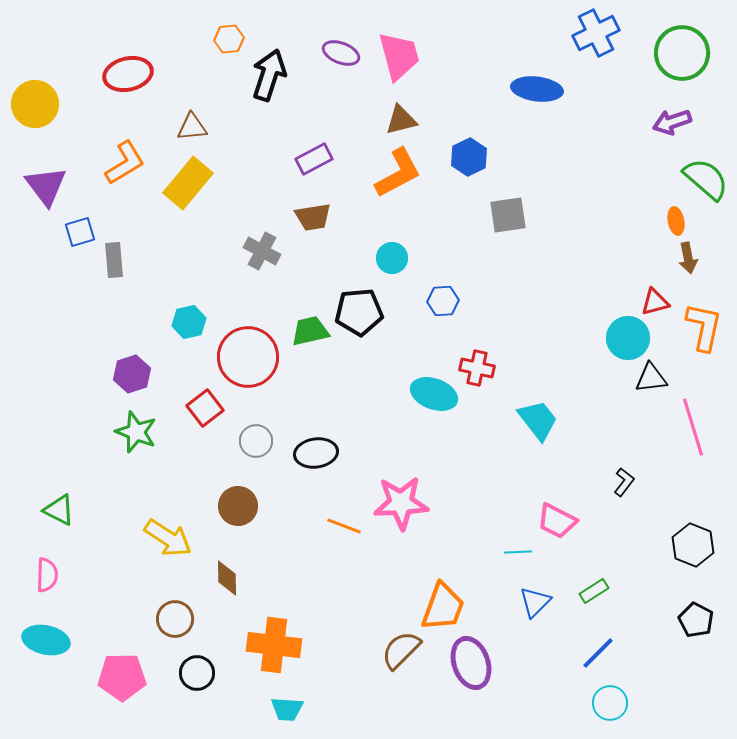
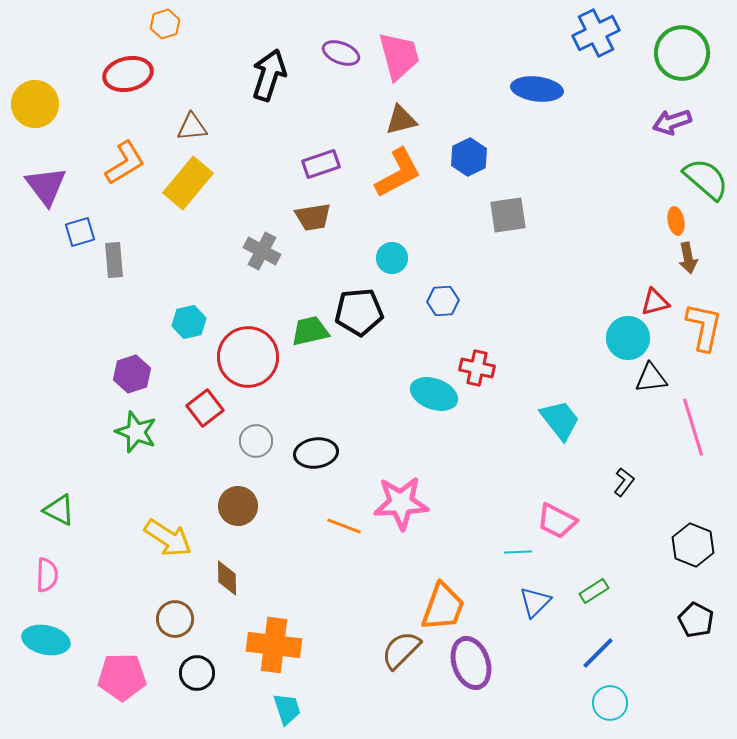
orange hexagon at (229, 39): moved 64 px left, 15 px up; rotated 12 degrees counterclockwise
purple rectangle at (314, 159): moved 7 px right, 5 px down; rotated 9 degrees clockwise
cyan trapezoid at (538, 420): moved 22 px right
cyan trapezoid at (287, 709): rotated 112 degrees counterclockwise
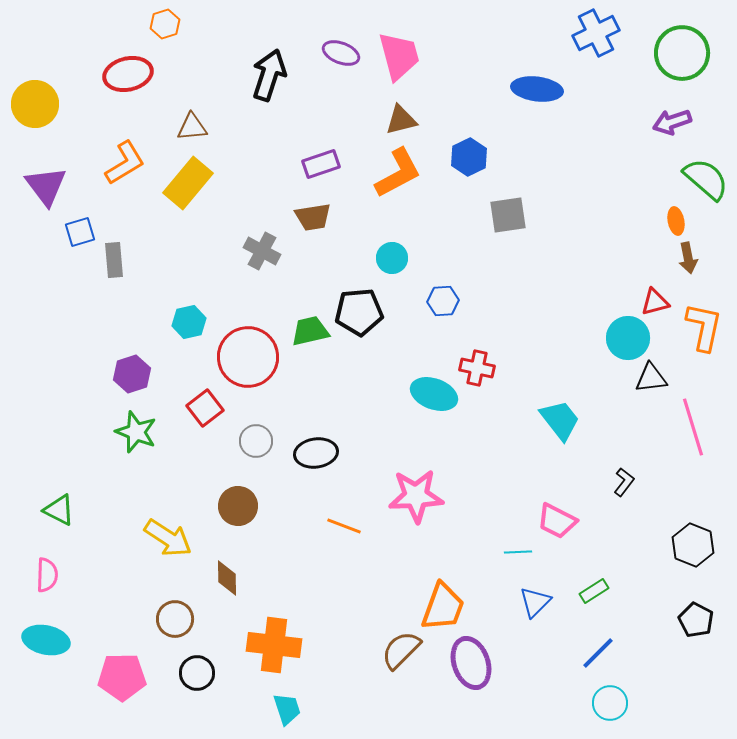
pink star at (401, 503): moved 15 px right, 7 px up
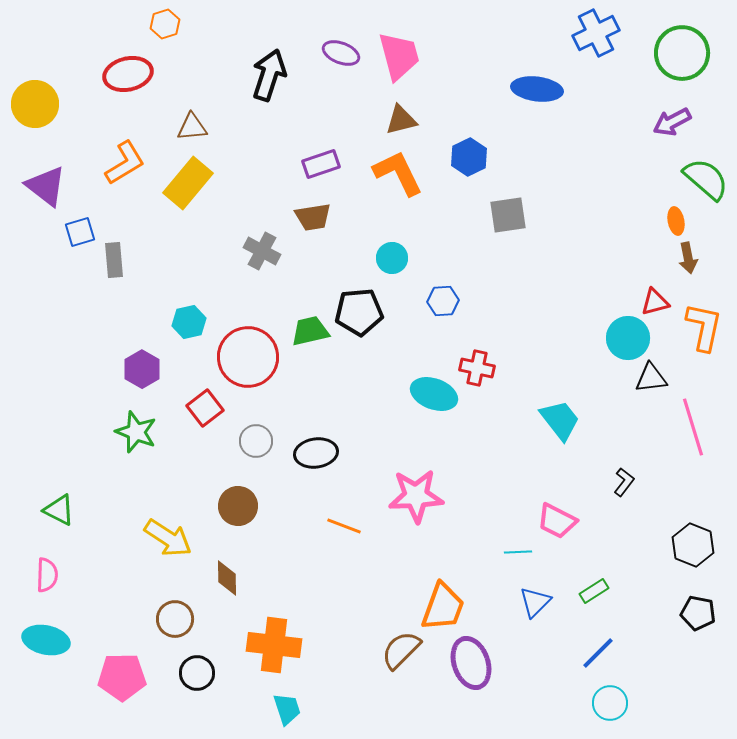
purple arrow at (672, 122): rotated 9 degrees counterclockwise
orange L-shape at (398, 173): rotated 88 degrees counterclockwise
purple triangle at (46, 186): rotated 15 degrees counterclockwise
purple hexagon at (132, 374): moved 10 px right, 5 px up; rotated 12 degrees counterclockwise
black pentagon at (696, 620): moved 2 px right, 7 px up; rotated 16 degrees counterclockwise
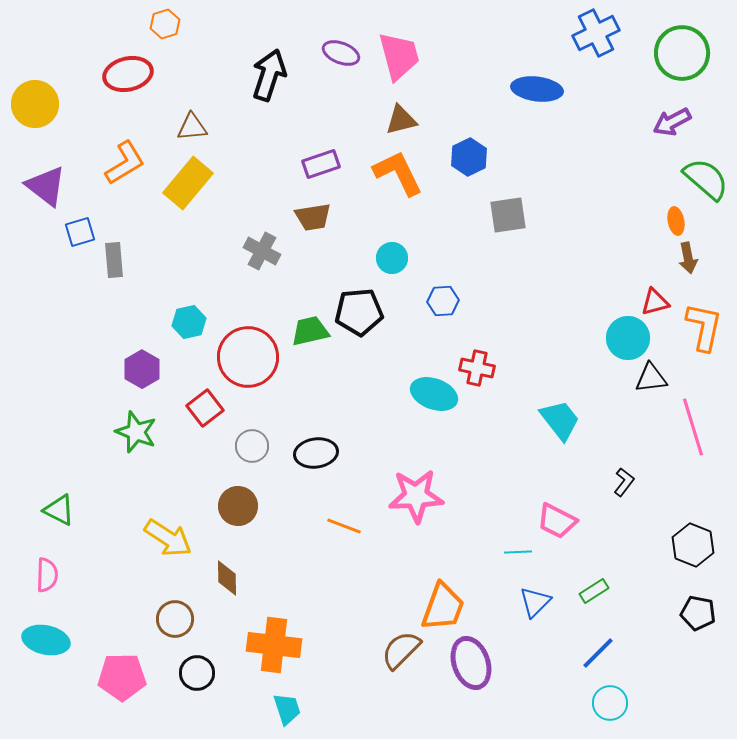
gray circle at (256, 441): moved 4 px left, 5 px down
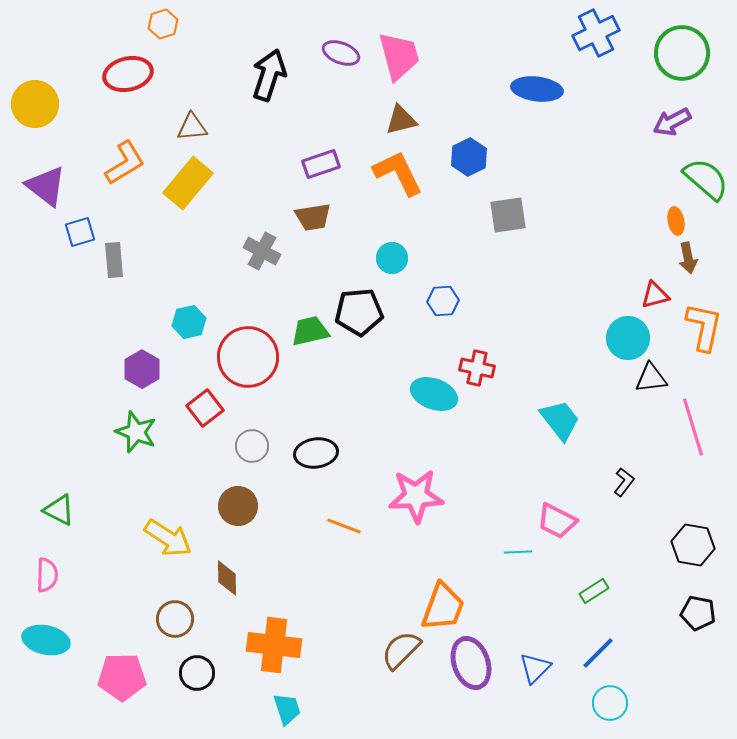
orange hexagon at (165, 24): moved 2 px left
red triangle at (655, 302): moved 7 px up
black hexagon at (693, 545): rotated 12 degrees counterclockwise
blue triangle at (535, 602): moved 66 px down
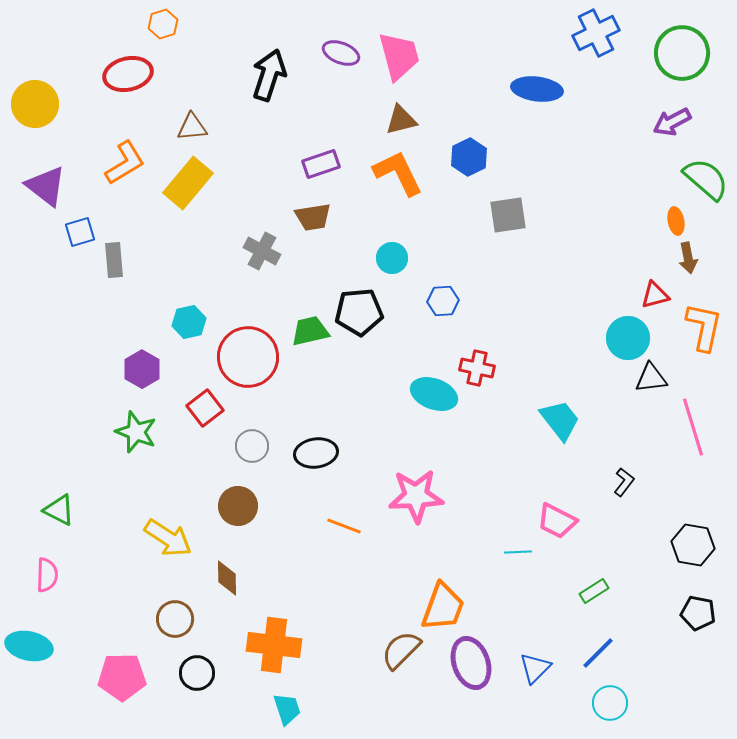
cyan ellipse at (46, 640): moved 17 px left, 6 px down
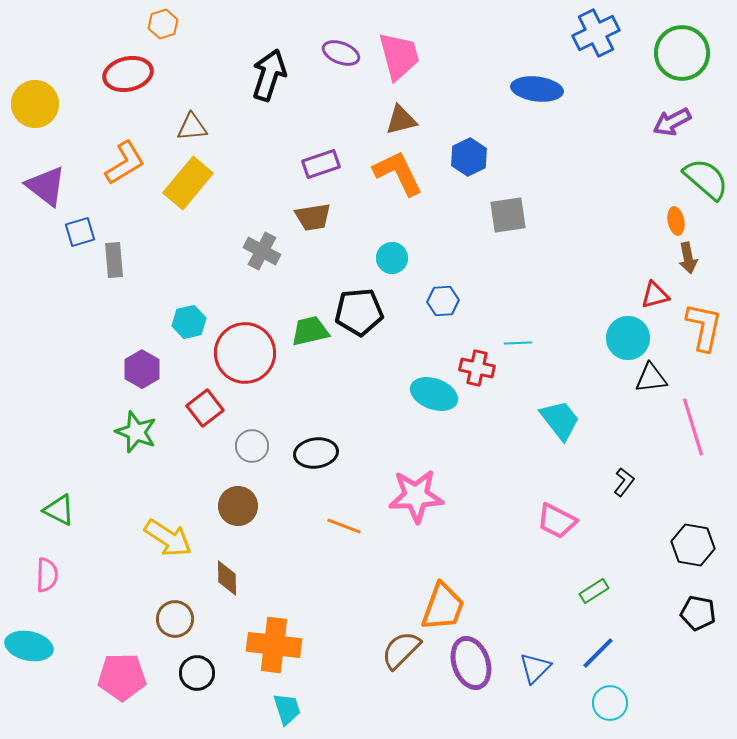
red circle at (248, 357): moved 3 px left, 4 px up
cyan line at (518, 552): moved 209 px up
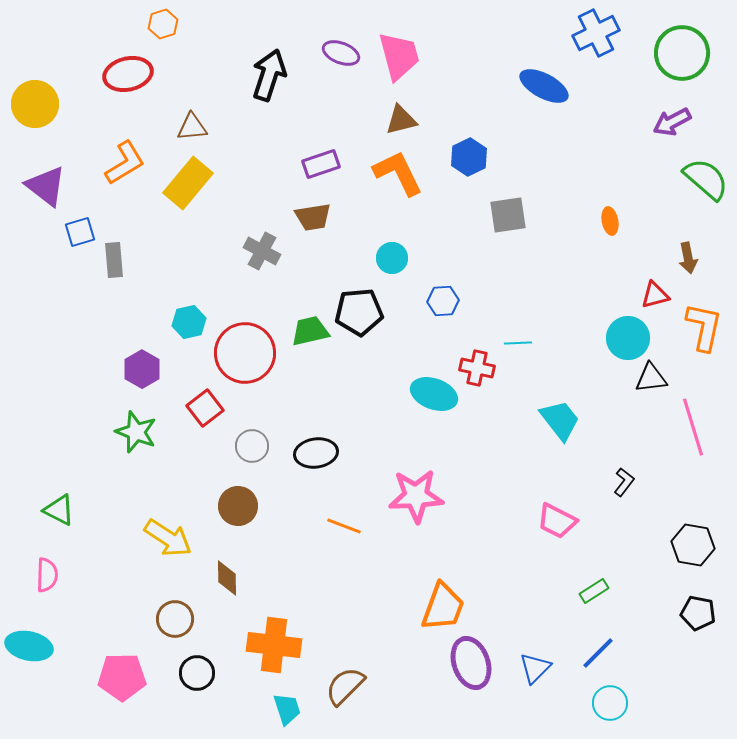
blue ellipse at (537, 89): moved 7 px right, 3 px up; rotated 21 degrees clockwise
orange ellipse at (676, 221): moved 66 px left
brown semicircle at (401, 650): moved 56 px left, 36 px down
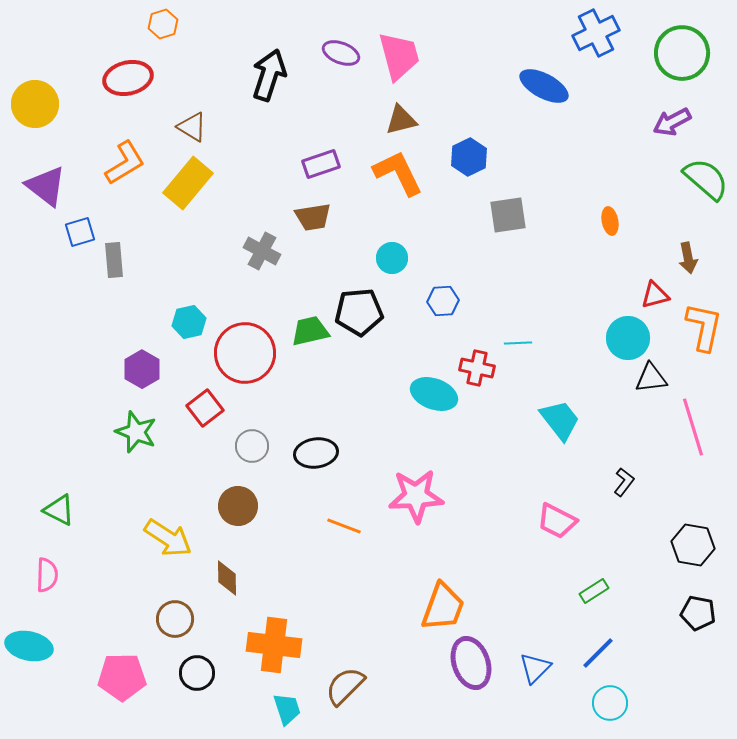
red ellipse at (128, 74): moved 4 px down
brown triangle at (192, 127): rotated 36 degrees clockwise
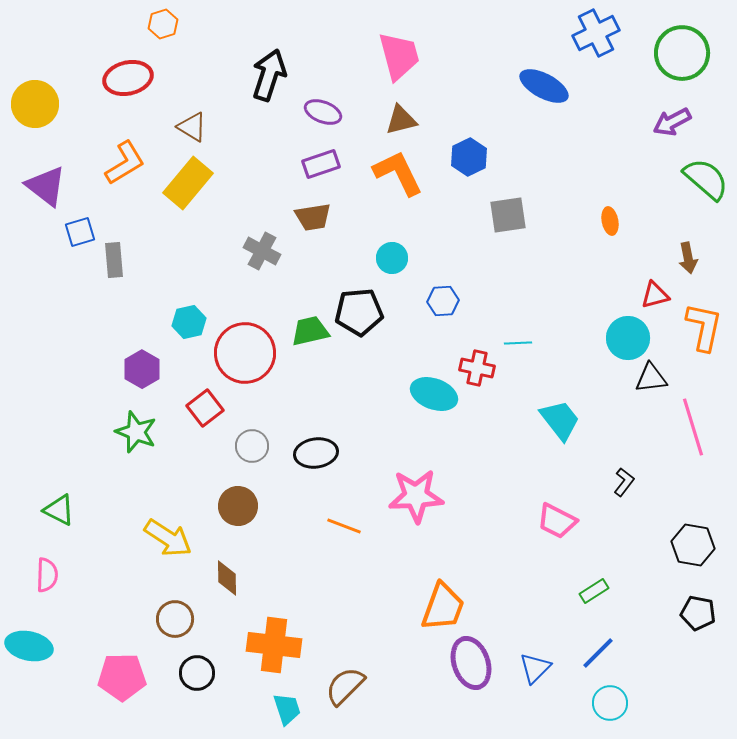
purple ellipse at (341, 53): moved 18 px left, 59 px down
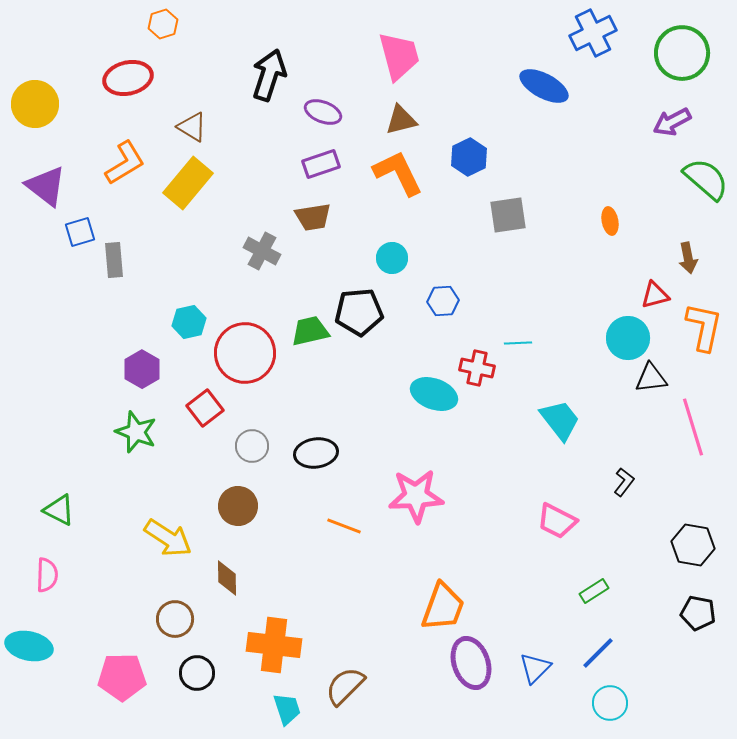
blue cross at (596, 33): moved 3 px left
